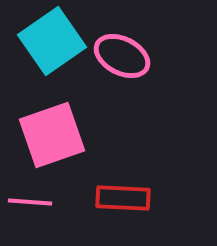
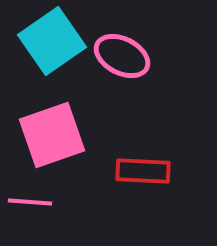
red rectangle: moved 20 px right, 27 px up
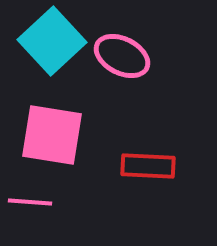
cyan square: rotated 8 degrees counterclockwise
pink square: rotated 28 degrees clockwise
red rectangle: moved 5 px right, 5 px up
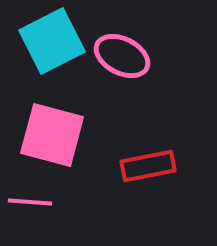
cyan square: rotated 16 degrees clockwise
pink square: rotated 6 degrees clockwise
red rectangle: rotated 14 degrees counterclockwise
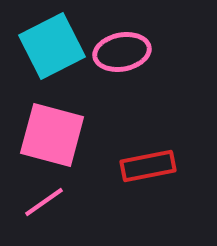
cyan square: moved 5 px down
pink ellipse: moved 4 px up; rotated 38 degrees counterclockwise
pink line: moved 14 px right; rotated 39 degrees counterclockwise
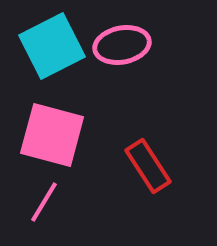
pink ellipse: moved 7 px up
red rectangle: rotated 68 degrees clockwise
pink line: rotated 24 degrees counterclockwise
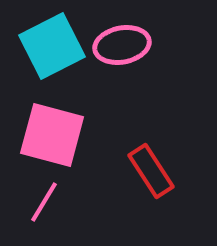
red rectangle: moved 3 px right, 5 px down
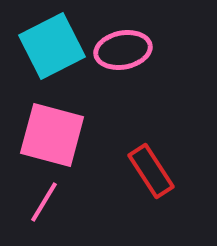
pink ellipse: moved 1 px right, 5 px down
